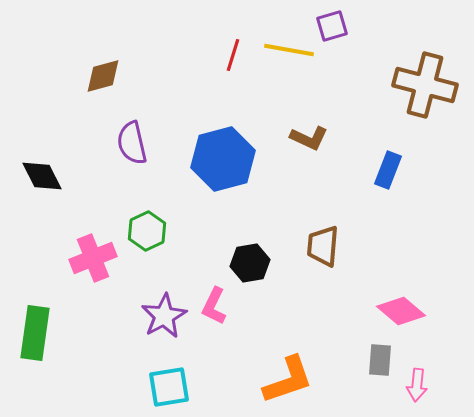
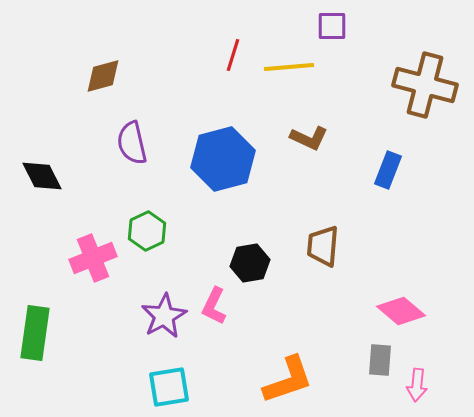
purple square: rotated 16 degrees clockwise
yellow line: moved 17 px down; rotated 15 degrees counterclockwise
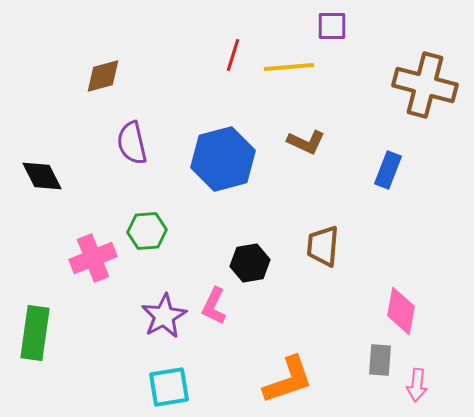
brown L-shape: moved 3 px left, 4 px down
green hexagon: rotated 21 degrees clockwise
pink diamond: rotated 60 degrees clockwise
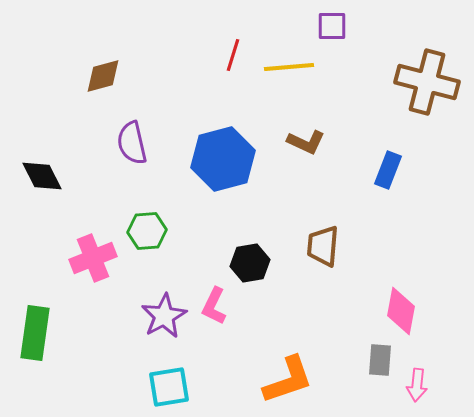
brown cross: moved 2 px right, 3 px up
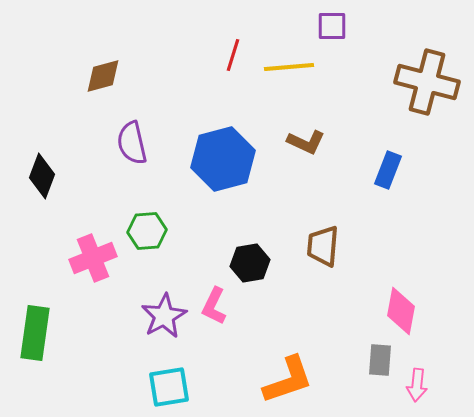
black diamond: rotated 48 degrees clockwise
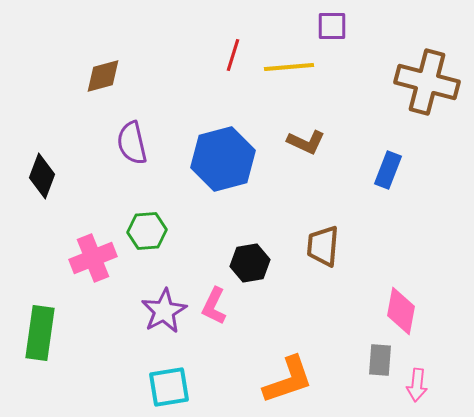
purple star: moved 5 px up
green rectangle: moved 5 px right
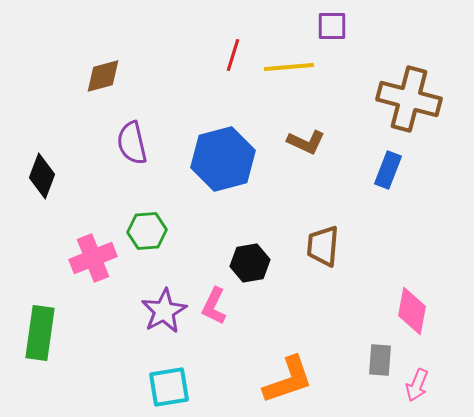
brown cross: moved 18 px left, 17 px down
pink diamond: moved 11 px right
pink arrow: rotated 16 degrees clockwise
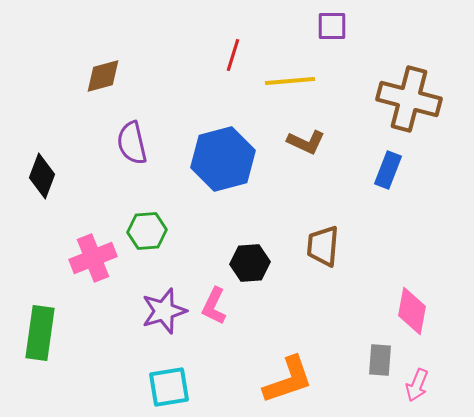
yellow line: moved 1 px right, 14 px down
black hexagon: rotated 6 degrees clockwise
purple star: rotated 12 degrees clockwise
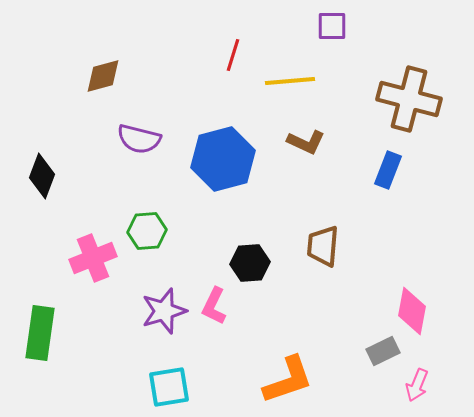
purple semicircle: moved 7 px right, 4 px up; rotated 63 degrees counterclockwise
gray rectangle: moved 3 px right, 9 px up; rotated 60 degrees clockwise
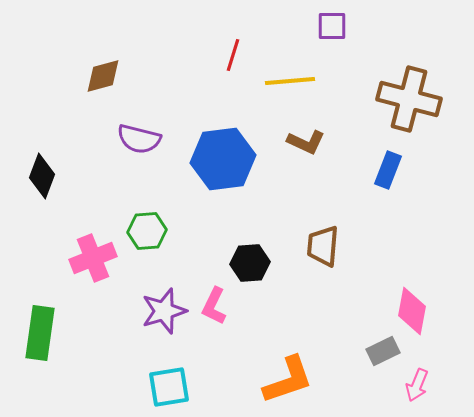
blue hexagon: rotated 8 degrees clockwise
